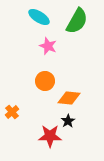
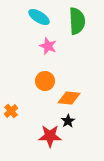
green semicircle: rotated 32 degrees counterclockwise
orange cross: moved 1 px left, 1 px up
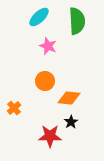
cyan ellipse: rotated 75 degrees counterclockwise
orange cross: moved 3 px right, 3 px up
black star: moved 3 px right, 1 px down
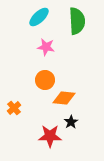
pink star: moved 2 px left, 1 px down; rotated 12 degrees counterclockwise
orange circle: moved 1 px up
orange diamond: moved 5 px left
